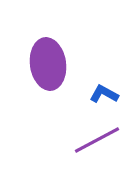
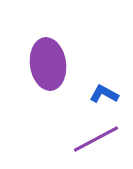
purple line: moved 1 px left, 1 px up
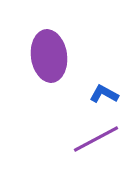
purple ellipse: moved 1 px right, 8 px up
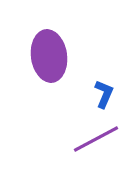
blue L-shape: rotated 84 degrees clockwise
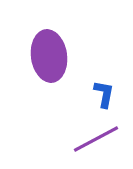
blue L-shape: rotated 12 degrees counterclockwise
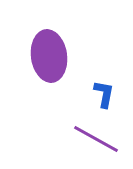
purple line: rotated 57 degrees clockwise
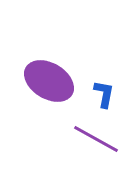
purple ellipse: moved 25 px down; rotated 51 degrees counterclockwise
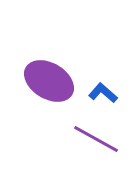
blue L-shape: moved 1 px left, 1 px up; rotated 60 degrees counterclockwise
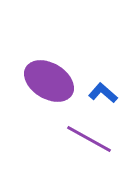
purple line: moved 7 px left
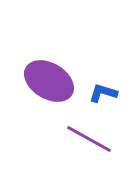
blue L-shape: rotated 24 degrees counterclockwise
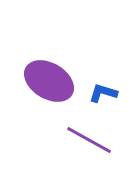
purple line: moved 1 px down
